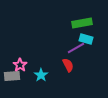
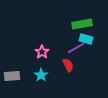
green rectangle: moved 1 px down
pink star: moved 22 px right, 13 px up
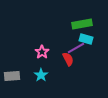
red semicircle: moved 6 px up
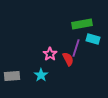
cyan rectangle: moved 7 px right
purple line: rotated 42 degrees counterclockwise
pink star: moved 8 px right, 2 px down
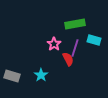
green rectangle: moved 7 px left
cyan rectangle: moved 1 px right, 1 px down
purple line: moved 1 px left
pink star: moved 4 px right, 10 px up
gray rectangle: rotated 21 degrees clockwise
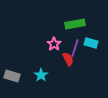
cyan rectangle: moved 3 px left, 3 px down
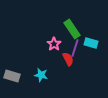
green rectangle: moved 3 px left, 5 px down; rotated 66 degrees clockwise
cyan star: rotated 24 degrees counterclockwise
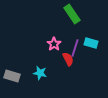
green rectangle: moved 15 px up
cyan star: moved 1 px left, 2 px up
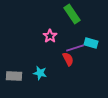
pink star: moved 4 px left, 8 px up
purple line: rotated 54 degrees clockwise
gray rectangle: moved 2 px right; rotated 14 degrees counterclockwise
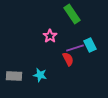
cyan rectangle: moved 1 px left, 2 px down; rotated 48 degrees clockwise
cyan star: moved 2 px down
